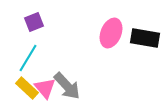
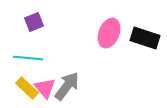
pink ellipse: moved 2 px left
black rectangle: rotated 8 degrees clockwise
cyan line: rotated 64 degrees clockwise
gray arrow: rotated 100 degrees counterclockwise
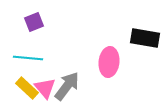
pink ellipse: moved 29 px down; rotated 16 degrees counterclockwise
black rectangle: rotated 8 degrees counterclockwise
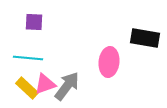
purple square: rotated 24 degrees clockwise
pink triangle: moved 4 px up; rotated 50 degrees clockwise
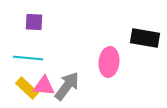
pink triangle: moved 1 px left, 2 px down; rotated 25 degrees clockwise
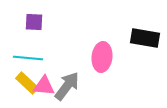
pink ellipse: moved 7 px left, 5 px up
yellow rectangle: moved 5 px up
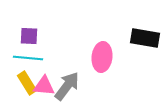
purple square: moved 5 px left, 14 px down
yellow rectangle: rotated 15 degrees clockwise
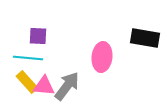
purple square: moved 9 px right
yellow rectangle: moved 1 px up; rotated 10 degrees counterclockwise
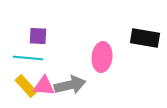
yellow rectangle: moved 1 px left, 4 px down
gray arrow: moved 3 px right, 1 px up; rotated 40 degrees clockwise
